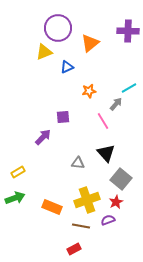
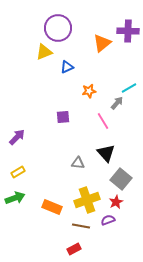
orange triangle: moved 12 px right
gray arrow: moved 1 px right, 1 px up
purple arrow: moved 26 px left
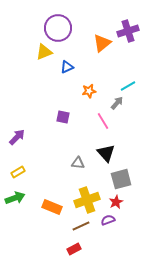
purple cross: rotated 20 degrees counterclockwise
cyan line: moved 1 px left, 2 px up
purple square: rotated 16 degrees clockwise
gray square: rotated 35 degrees clockwise
brown line: rotated 36 degrees counterclockwise
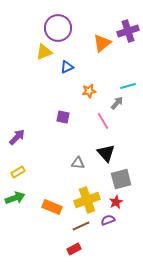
cyan line: rotated 14 degrees clockwise
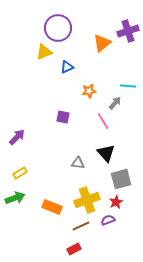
cyan line: rotated 21 degrees clockwise
gray arrow: moved 2 px left
yellow rectangle: moved 2 px right, 1 px down
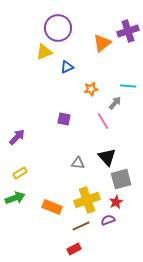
orange star: moved 2 px right, 2 px up
purple square: moved 1 px right, 2 px down
black triangle: moved 1 px right, 4 px down
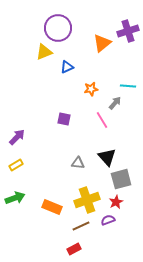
pink line: moved 1 px left, 1 px up
yellow rectangle: moved 4 px left, 8 px up
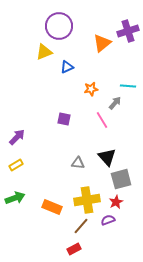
purple circle: moved 1 px right, 2 px up
yellow cross: rotated 10 degrees clockwise
brown line: rotated 24 degrees counterclockwise
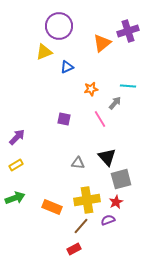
pink line: moved 2 px left, 1 px up
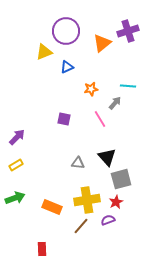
purple circle: moved 7 px right, 5 px down
red rectangle: moved 32 px left; rotated 64 degrees counterclockwise
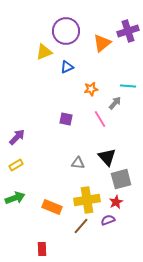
purple square: moved 2 px right
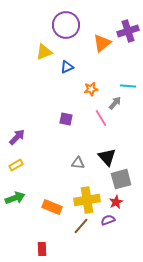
purple circle: moved 6 px up
pink line: moved 1 px right, 1 px up
